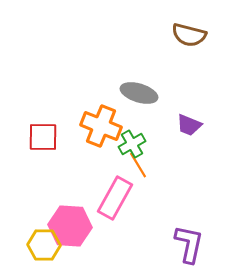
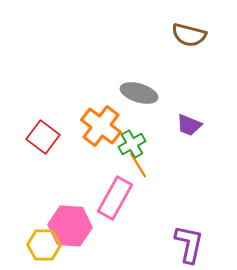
orange cross: rotated 15 degrees clockwise
red square: rotated 36 degrees clockwise
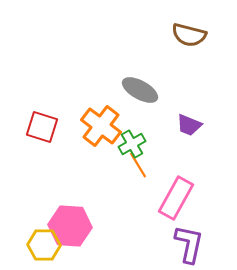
gray ellipse: moved 1 px right, 3 px up; rotated 12 degrees clockwise
red square: moved 1 px left, 10 px up; rotated 20 degrees counterclockwise
pink rectangle: moved 61 px right
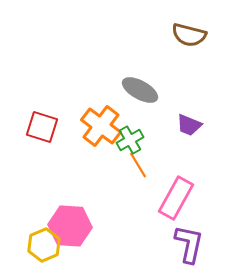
green cross: moved 2 px left, 4 px up
yellow hexagon: rotated 24 degrees counterclockwise
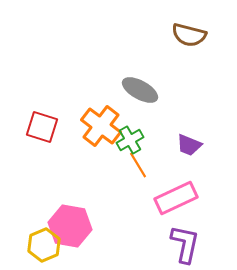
purple trapezoid: moved 20 px down
pink rectangle: rotated 36 degrees clockwise
pink hexagon: rotated 6 degrees clockwise
purple L-shape: moved 4 px left
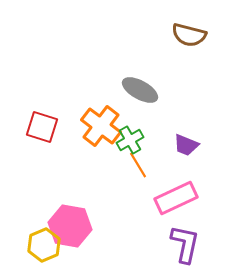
purple trapezoid: moved 3 px left
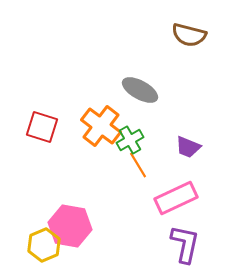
purple trapezoid: moved 2 px right, 2 px down
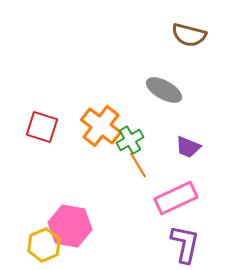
gray ellipse: moved 24 px right
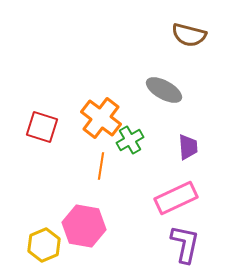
orange cross: moved 8 px up
purple trapezoid: rotated 116 degrees counterclockwise
orange line: moved 37 px left, 1 px down; rotated 40 degrees clockwise
pink hexagon: moved 14 px right
